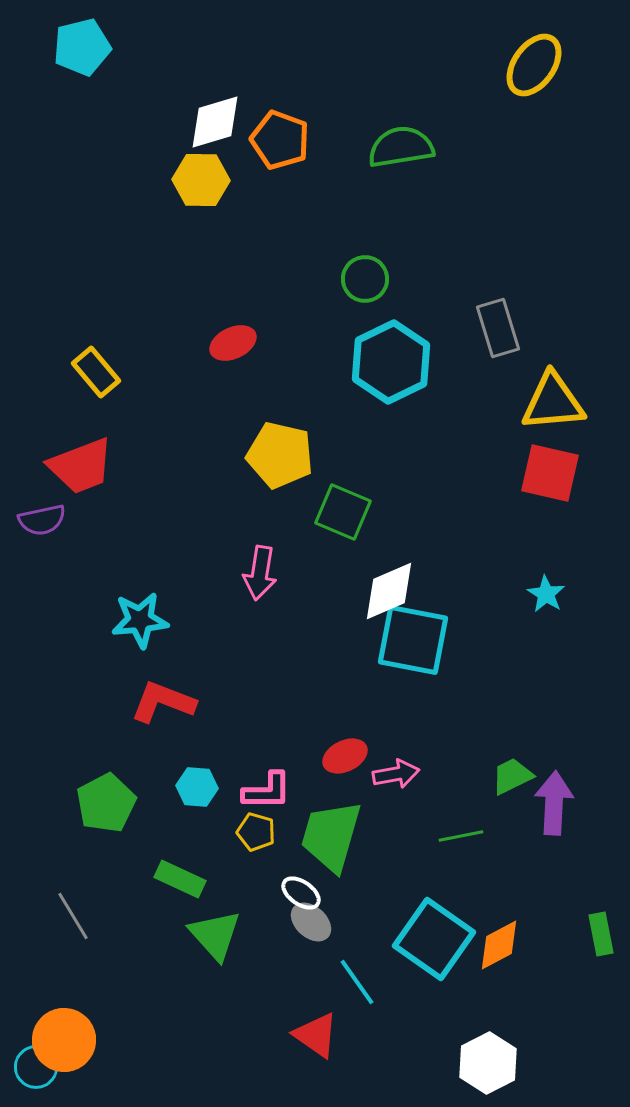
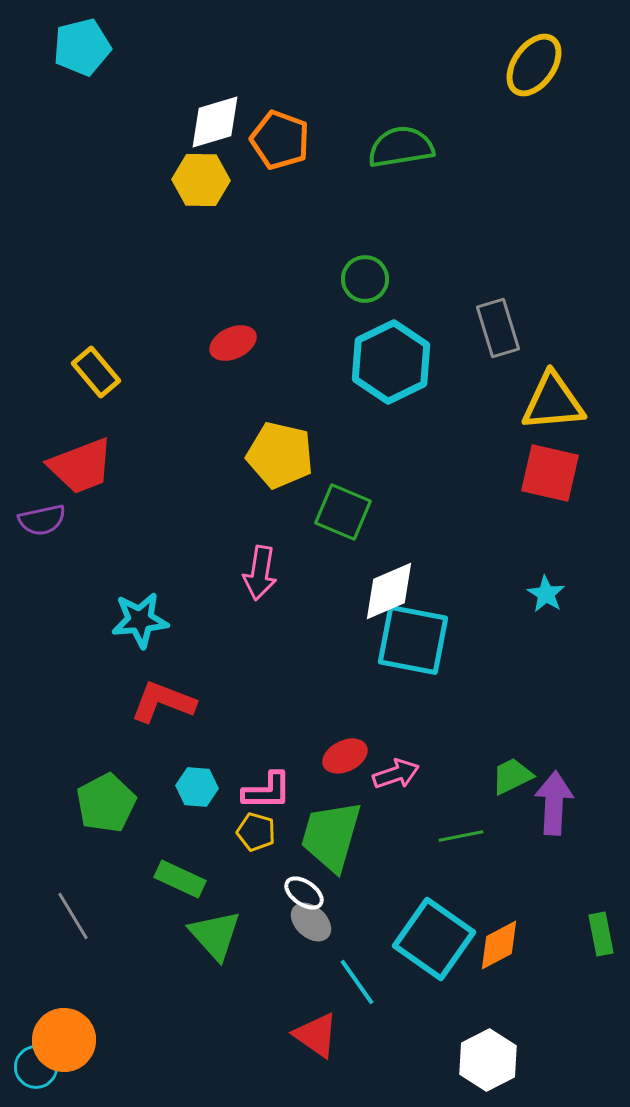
pink arrow at (396, 774): rotated 9 degrees counterclockwise
white ellipse at (301, 893): moved 3 px right
white hexagon at (488, 1063): moved 3 px up
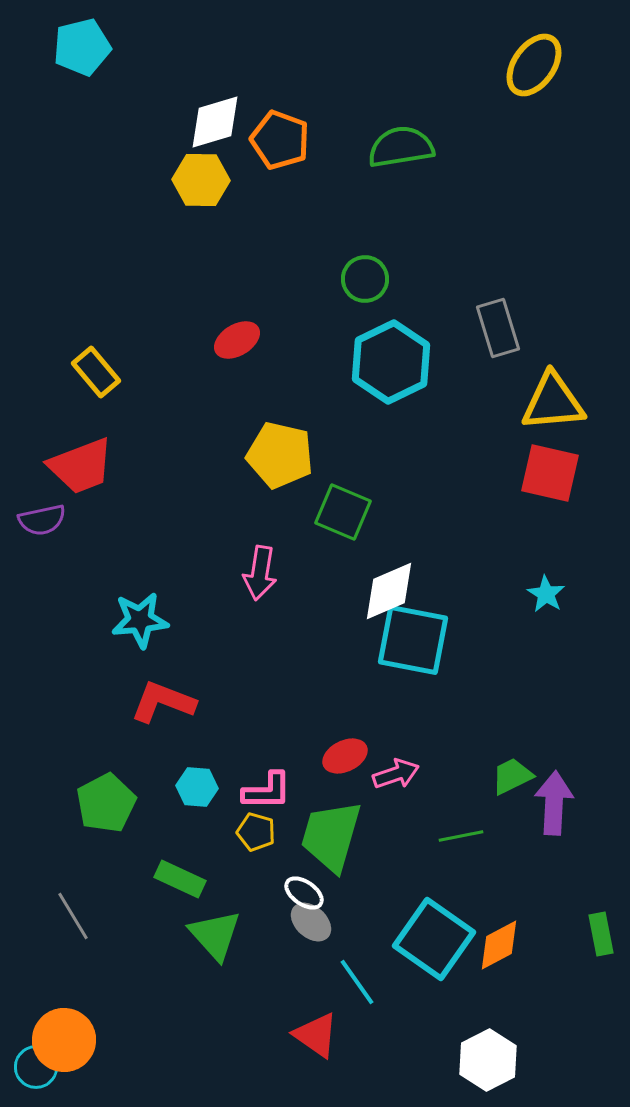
red ellipse at (233, 343): moved 4 px right, 3 px up; rotated 6 degrees counterclockwise
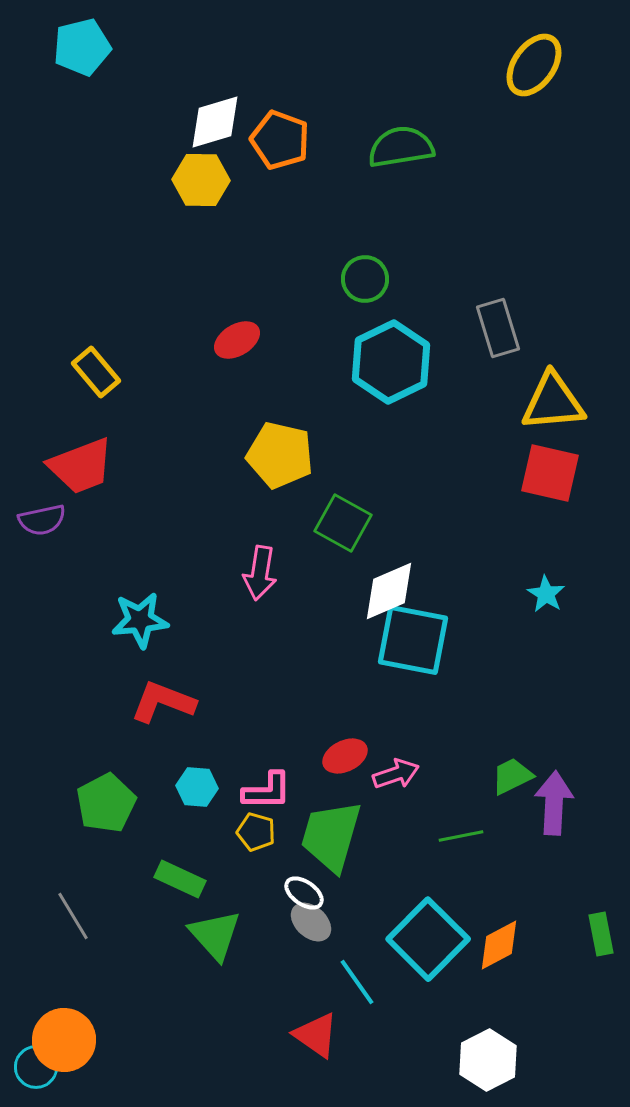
green square at (343, 512): moved 11 px down; rotated 6 degrees clockwise
cyan square at (434, 939): moved 6 px left; rotated 10 degrees clockwise
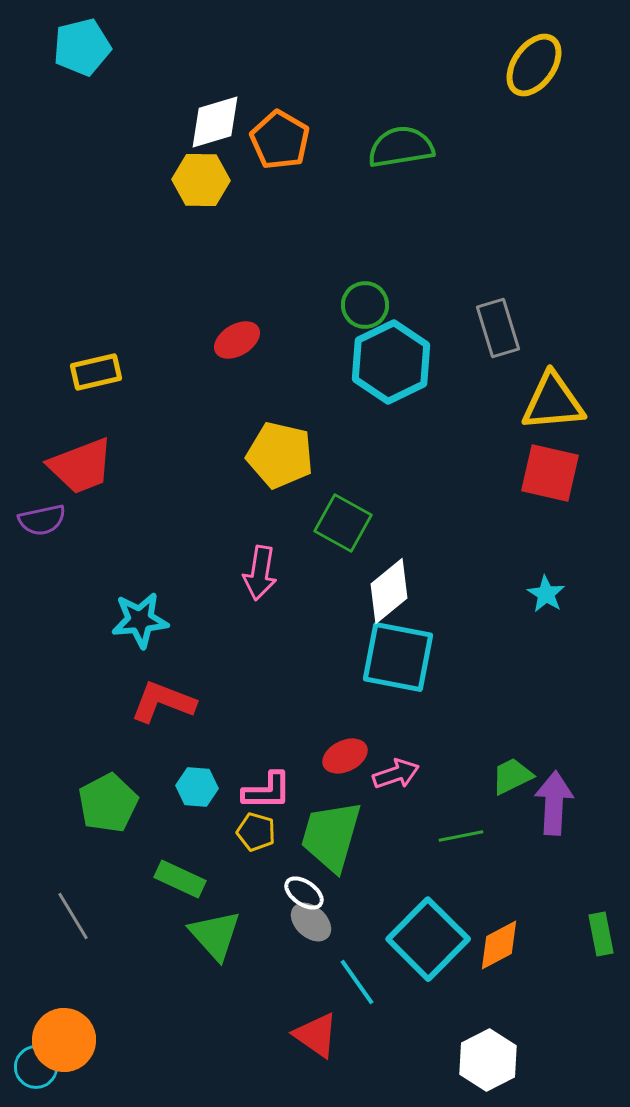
orange pentagon at (280, 140): rotated 10 degrees clockwise
green circle at (365, 279): moved 26 px down
yellow rectangle at (96, 372): rotated 63 degrees counterclockwise
white diamond at (389, 591): rotated 16 degrees counterclockwise
cyan square at (413, 640): moved 15 px left, 17 px down
green pentagon at (106, 803): moved 2 px right
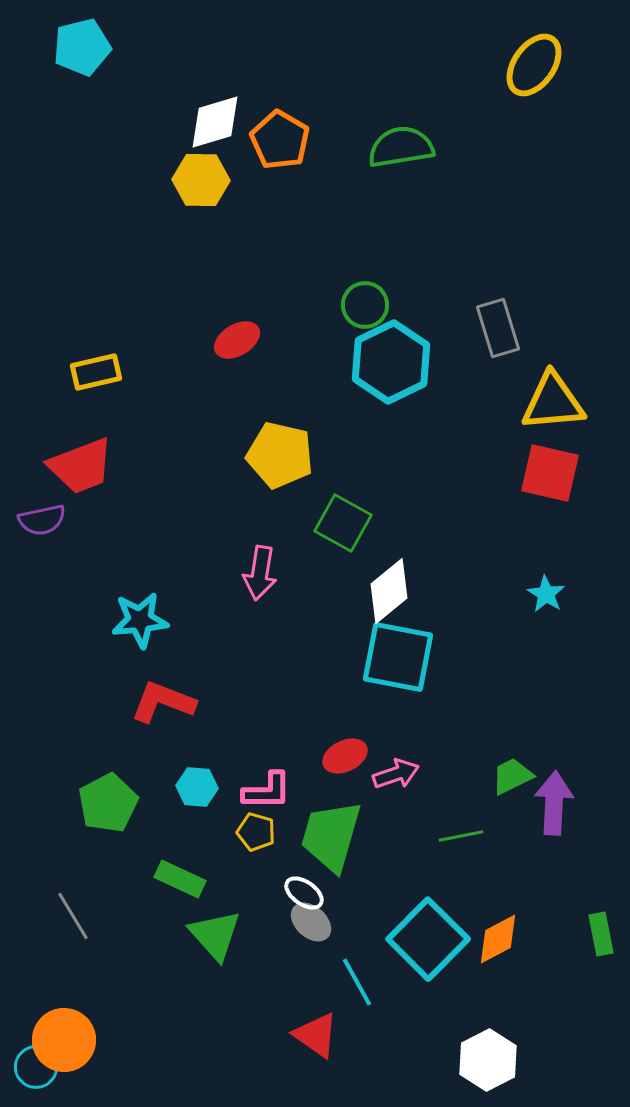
orange diamond at (499, 945): moved 1 px left, 6 px up
cyan line at (357, 982): rotated 6 degrees clockwise
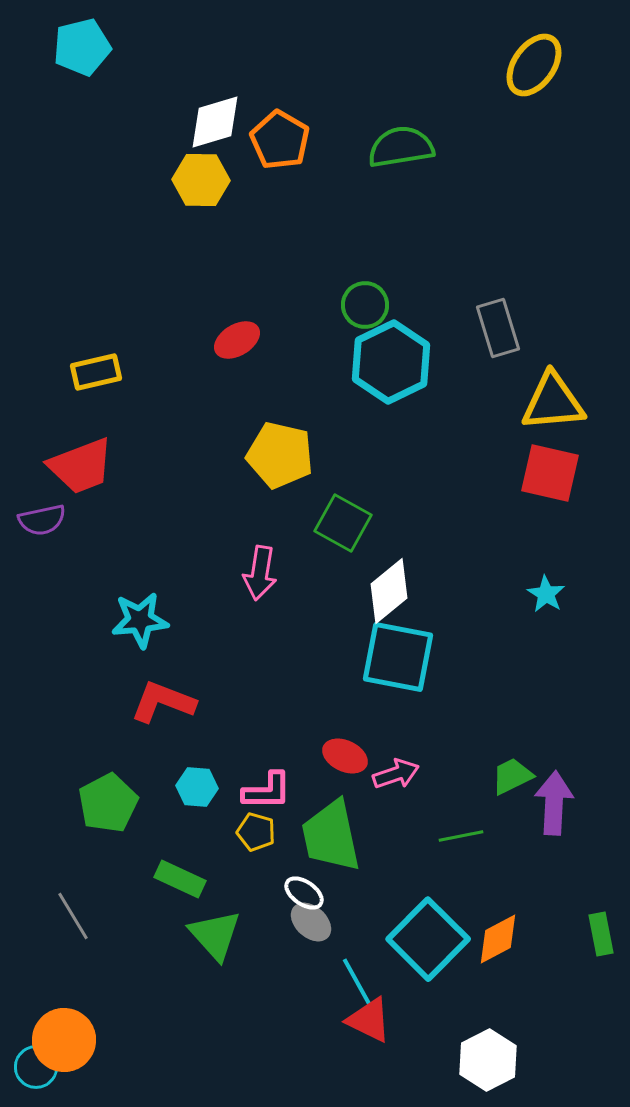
red ellipse at (345, 756): rotated 51 degrees clockwise
green trapezoid at (331, 836): rotated 28 degrees counterclockwise
red triangle at (316, 1035): moved 53 px right, 15 px up; rotated 9 degrees counterclockwise
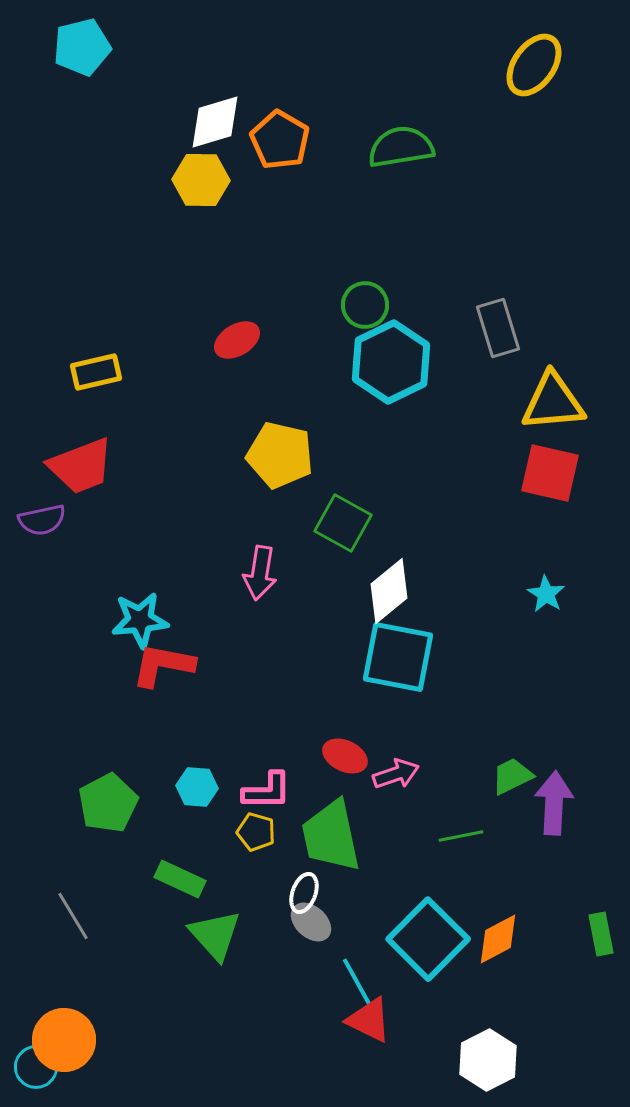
red L-shape at (163, 702): moved 37 px up; rotated 10 degrees counterclockwise
white ellipse at (304, 893): rotated 75 degrees clockwise
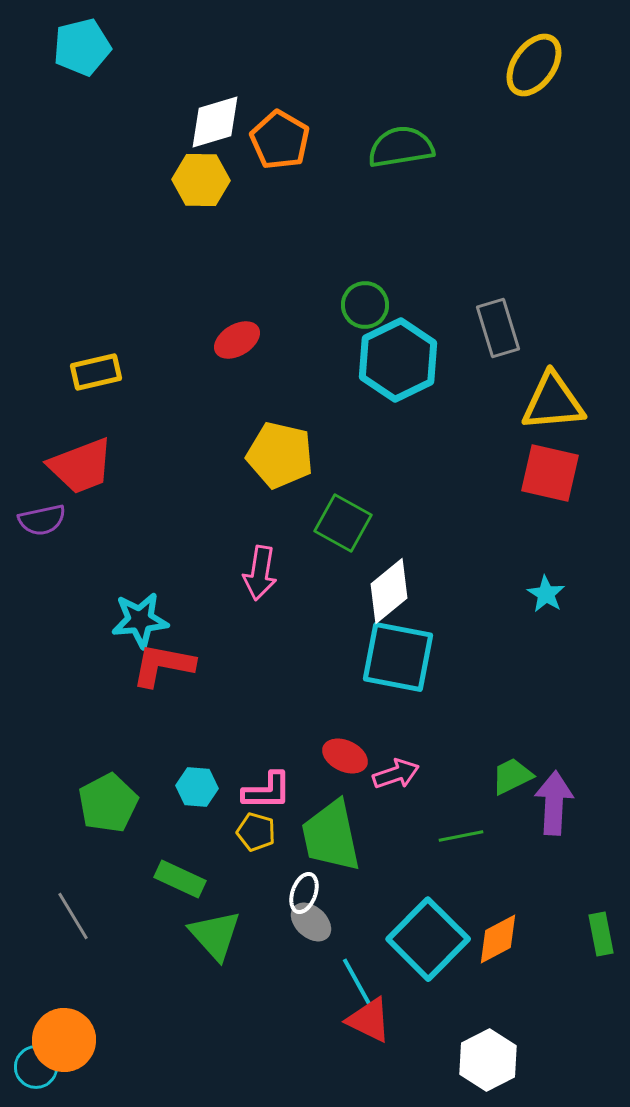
cyan hexagon at (391, 362): moved 7 px right, 2 px up
